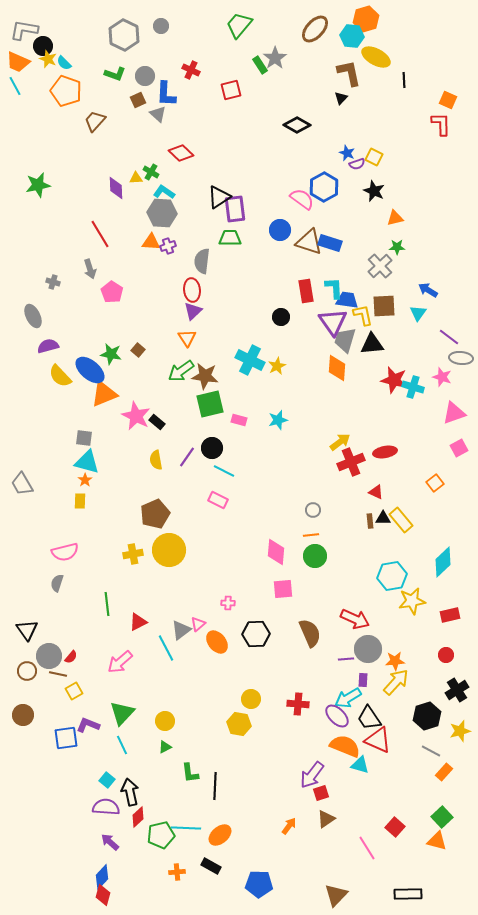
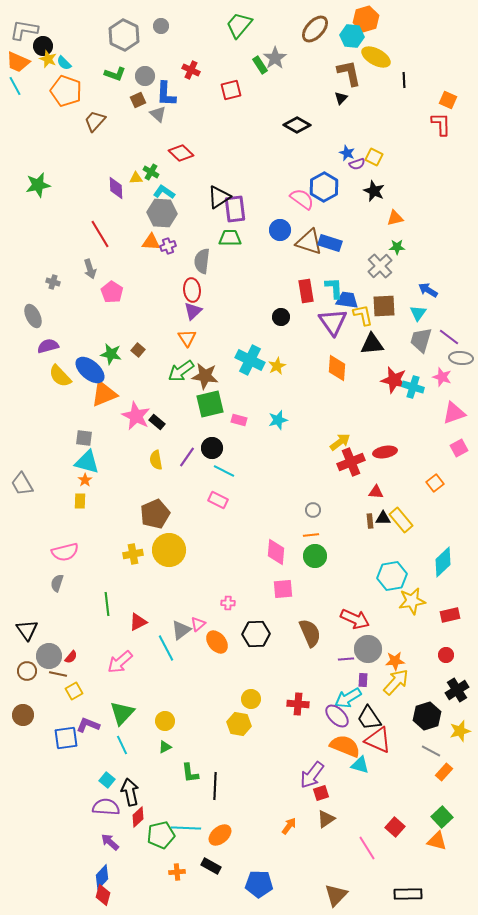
gray trapezoid at (345, 340): moved 76 px right
red triangle at (376, 492): rotated 21 degrees counterclockwise
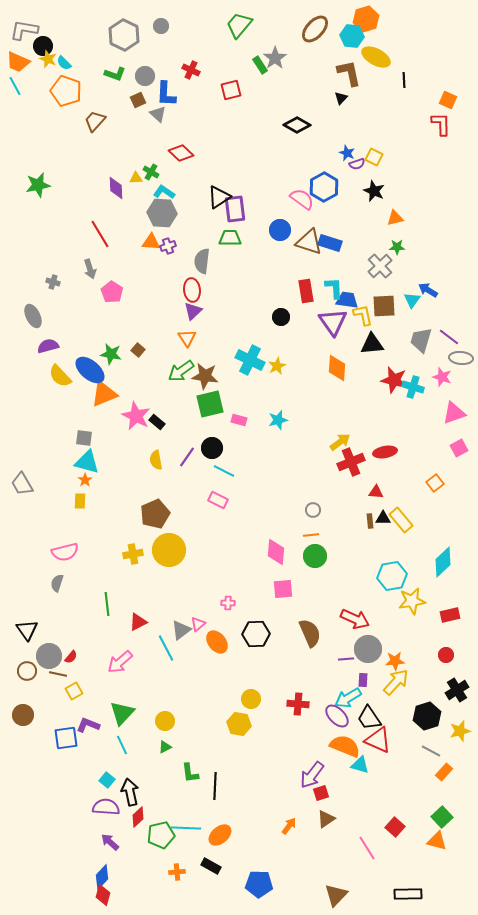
cyan triangle at (418, 313): moved 6 px left, 13 px up
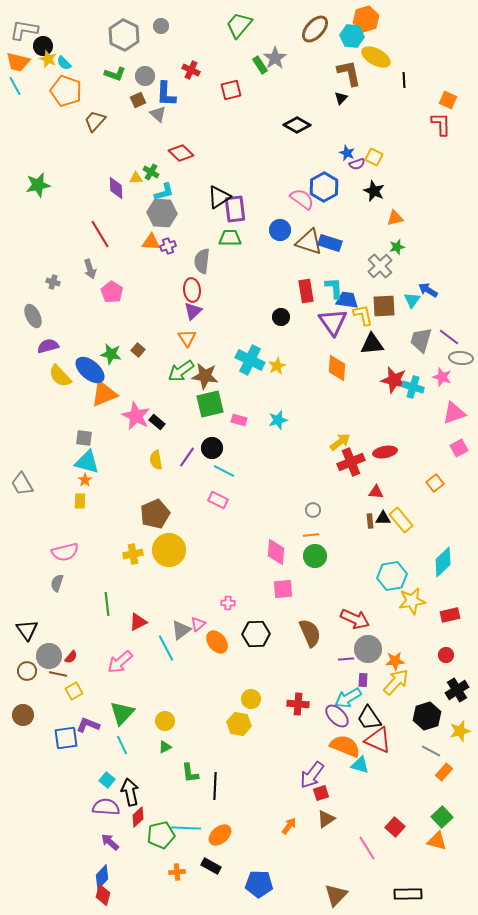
orange trapezoid at (18, 62): rotated 10 degrees counterclockwise
cyan L-shape at (164, 192): rotated 130 degrees clockwise
green star at (397, 247): rotated 14 degrees counterclockwise
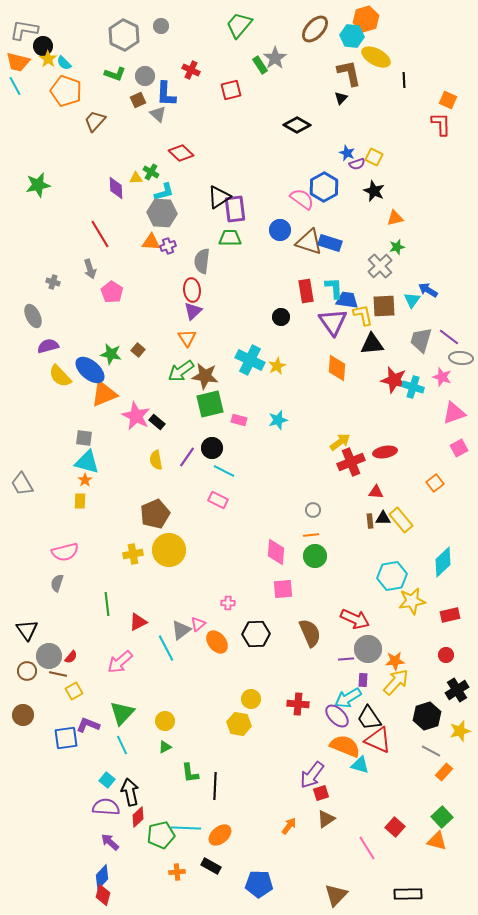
yellow star at (48, 59): rotated 12 degrees clockwise
